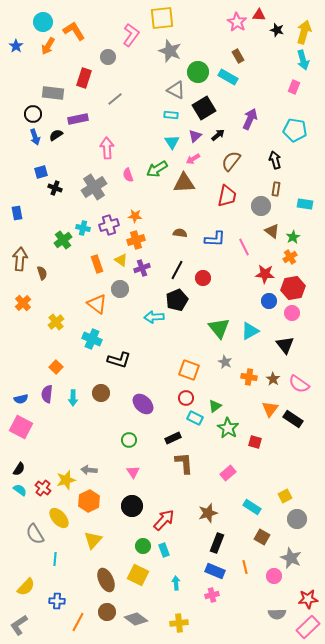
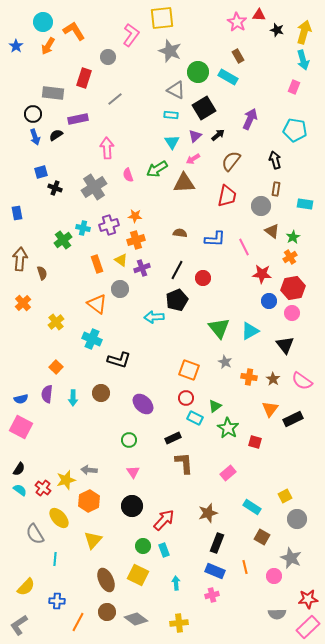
red star at (265, 274): moved 3 px left
pink semicircle at (299, 384): moved 3 px right, 3 px up
black rectangle at (293, 419): rotated 60 degrees counterclockwise
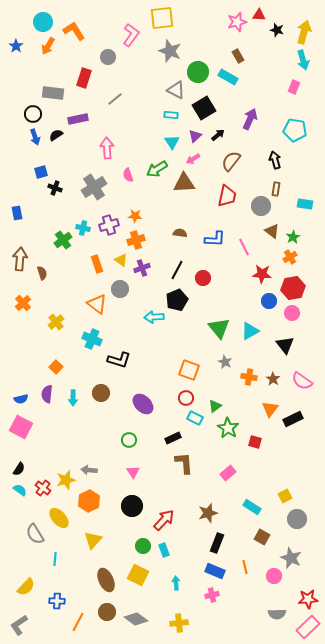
pink star at (237, 22): rotated 24 degrees clockwise
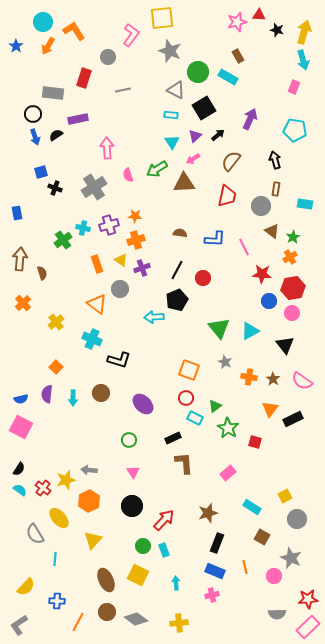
gray line at (115, 99): moved 8 px right, 9 px up; rotated 28 degrees clockwise
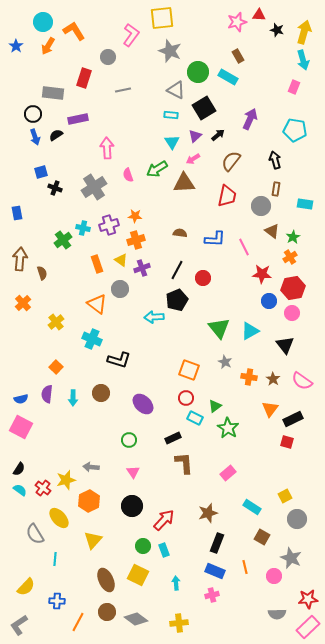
red square at (255, 442): moved 32 px right
gray arrow at (89, 470): moved 2 px right, 3 px up
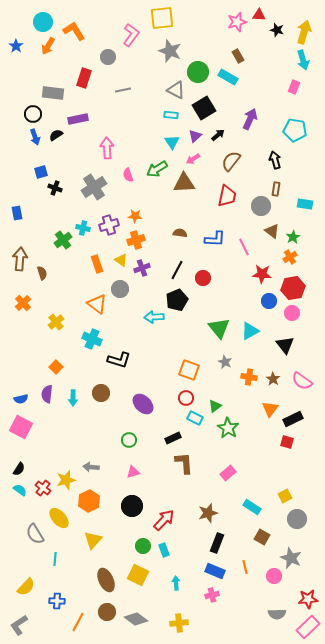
pink triangle at (133, 472): rotated 48 degrees clockwise
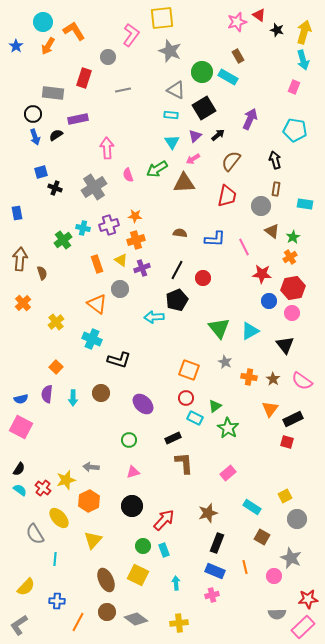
red triangle at (259, 15): rotated 32 degrees clockwise
green circle at (198, 72): moved 4 px right
pink rectangle at (308, 627): moved 5 px left
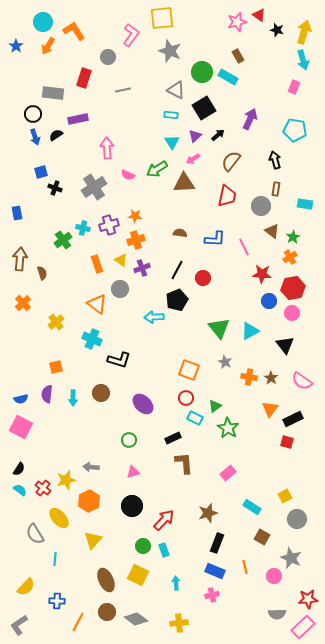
pink semicircle at (128, 175): rotated 48 degrees counterclockwise
orange square at (56, 367): rotated 32 degrees clockwise
brown star at (273, 379): moved 2 px left, 1 px up
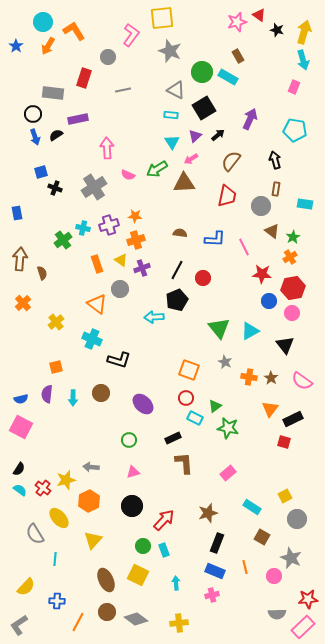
pink arrow at (193, 159): moved 2 px left
green star at (228, 428): rotated 20 degrees counterclockwise
red square at (287, 442): moved 3 px left
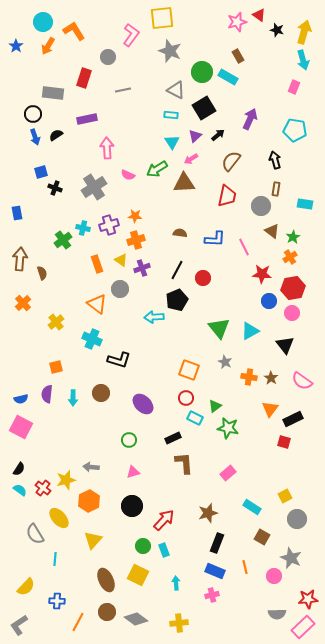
purple rectangle at (78, 119): moved 9 px right
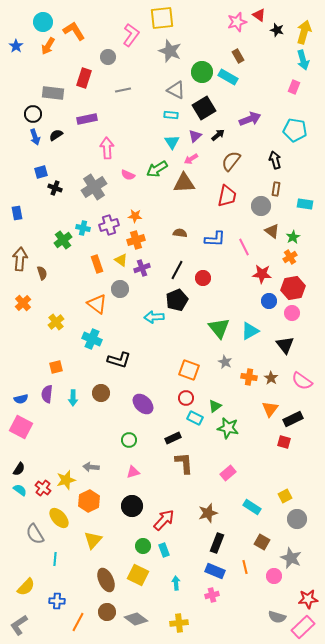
purple arrow at (250, 119): rotated 45 degrees clockwise
brown square at (262, 537): moved 5 px down
gray semicircle at (277, 614): moved 3 px down; rotated 18 degrees clockwise
